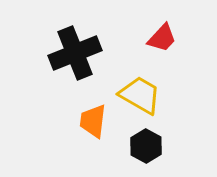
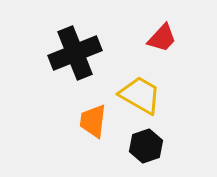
black hexagon: rotated 12 degrees clockwise
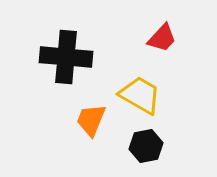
black cross: moved 9 px left, 4 px down; rotated 27 degrees clockwise
orange trapezoid: moved 2 px left, 1 px up; rotated 15 degrees clockwise
black hexagon: rotated 8 degrees clockwise
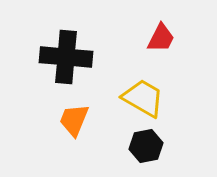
red trapezoid: moved 1 px left; rotated 16 degrees counterclockwise
yellow trapezoid: moved 3 px right, 3 px down
orange trapezoid: moved 17 px left
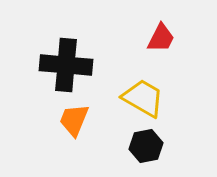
black cross: moved 8 px down
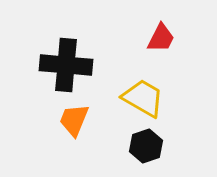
black hexagon: rotated 8 degrees counterclockwise
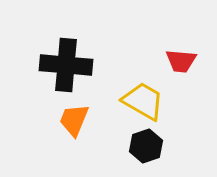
red trapezoid: moved 20 px right, 23 px down; rotated 68 degrees clockwise
yellow trapezoid: moved 3 px down
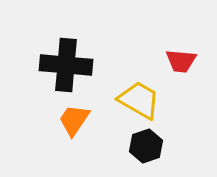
yellow trapezoid: moved 4 px left, 1 px up
orange trapezoid: rotated 12 degrees clockwise
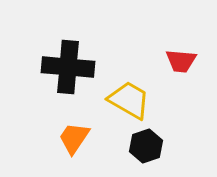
black cross: moved 2 px right, 2 px down
yellow trapezoid: moved 10 px left
orange trapezoid: moved 18 px down
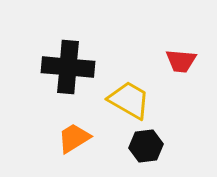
orange trapezoid: rotated 24 degrees clockwise
black hexagon: rotated 12 degrees clockwise
